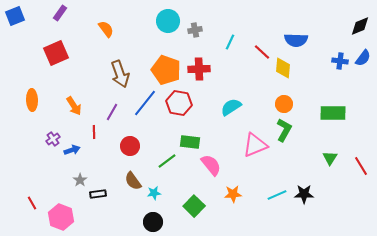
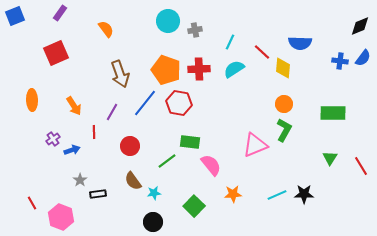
blue semicircle at (296, 40): moved 4 px right, 3 px down
cyan semicircle at (231, 107): moved 3 px right, 38 px up
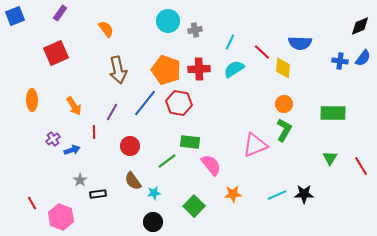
brown arrow at (120, 74): moved 2 px left, 4 px up; rotated 8 degrees clockwise
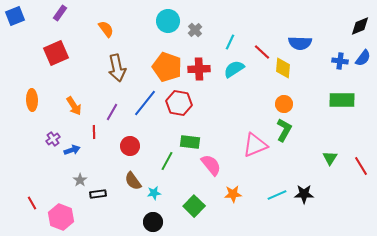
gray cross at (195, 30): rotated 32 degrees counterclockwise
brown arrow at (118, 70): moved 1 px left, 2 px up
orange pentagon at (166, 70): moved 1 px right, 3 px up
green rectangle at (333, 113): moved 9 px right, 13 px up
green line at (167, 161): rotated 24 degrees counterclockwise
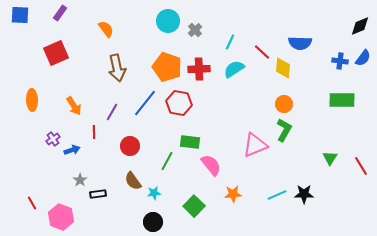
blue square at (15, 16): moved 5 px right, 1 px up; rotated 24 degrees clockwise
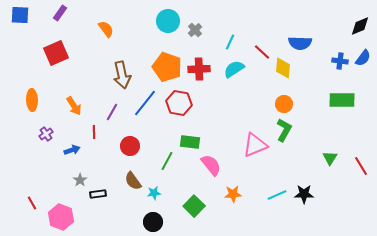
brown arrow at (117, 68): moved 5 px right, 7 px down
purple cross at (53, 139): moved 7 px left, 5 px up
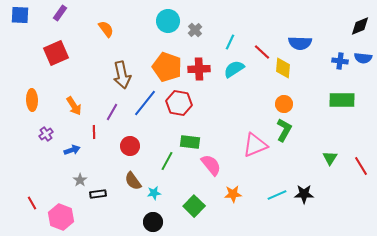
blue semicircle at (363, 58): rotated 60 degrees clockwise
